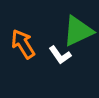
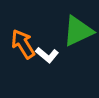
white L-shape: moved 13 px left; rotated 15 degrees counterclockwise
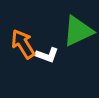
white L-shape: rotated 20 degrees counterclockwise
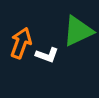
orange arrow: moved 2 px left, 1 px up; rotated 52 degrees clockwise
